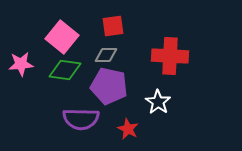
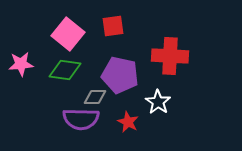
pink square: moved 6 px right, 3 px up
gray diamond: moved 11 px left, 42 px down
purple pentagon: moved 11 px right, 11 px up
red star: moved 7 px up
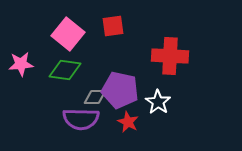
purple pentagon: moved 15 px down
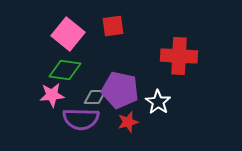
red cross: moved 9 px right
pink star: moved 31 px right, 31 px down
red star: rotated 30 degrees clockwise
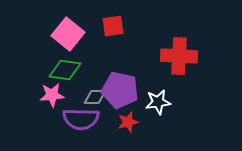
white star: rotated 30 degrees clockwise
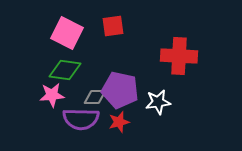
pink square: moved 1 px left, 1 px up; rotated 12 degrees counterclockwise
red star: moved 9 px left
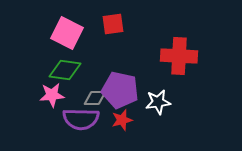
red square: moved 2 px up
gray diamond: moved 1 px down
red star: moved 3 px right, 2 px up
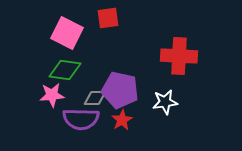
red square: moved 5 px left, 6 px up
white star: moved 7 px right
red star: rotated 15 degrees counterclockwise
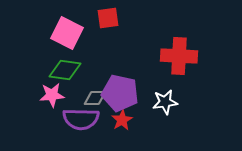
purple pentagon: moved 3 px down
